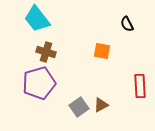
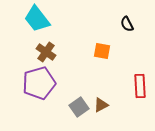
brown cross: rotated 18 degrees clockwise
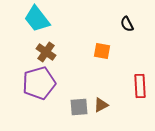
gray square: rotated 30 degrees clockwise
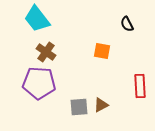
purple pentagon: rotated 20 degrees clockwise
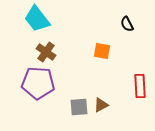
purple pentagon: moved 1 px left
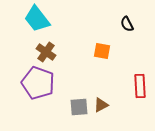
purple pentagon: rotated 16 degrees clockwise
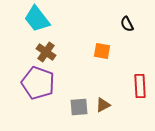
brown triangle: moved 2 px right
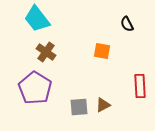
purple pentagon: moved 3 px left, 5 px down; rotated 12 degrees clockwise
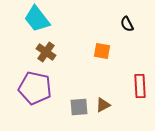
purple pentagon: rotated 20 degrees counterclockwise
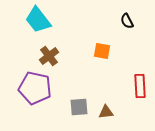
cyan trapezoid: moved 1 px right, 1 px down
black semicircle: moved 3 px up
brown cross: moved 3 px right, 4 px down; rotated 18 degrees clockwise
brown triangle: moved 3 px right, 7 px down; rotated 21 degrees clockwise
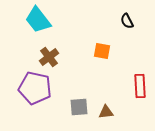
brown cross: moved 1 px down
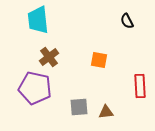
cyan trapezoid: rotated 32 degrees clockwise
orange square: moved 3 px left, 9 px down
